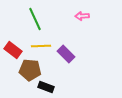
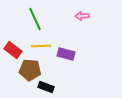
purple rectangle: rotated 30 degrees counterclockwise
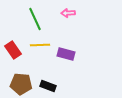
pink arrow: moved 14 px left, 3 px up
yellow line: moved 1 px left, 1 px up
red rectangle: rotated 18 degrees clockwise
brown pentagon: moved 9 px left, 14 px down
black rectangle: moved 2 px right, 1 px up
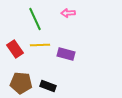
red rectangle: moved 2 px right, 1 px up
brown pentagon: moved 1 px up
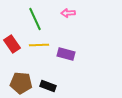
yellow line: moved 1 px left
red rectangle: moved 3 px left, 5 px up
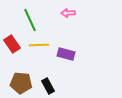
green line: moved 5 px left, 1 px down
black rectangle: rotated 42 degrees clockwise
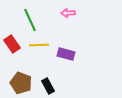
brown pentagon: rotated 15 degrees clockwise
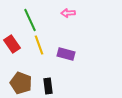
yellow line: rotated 72 degrees clockwise
black rectangle: rotated 21 degrees clockwise
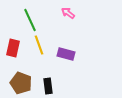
pink arrow: rotated 40 degrees clockwise
red rectangle: moved 1 px right, 4 px down; rotated 48 degrees clockwise
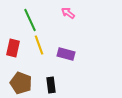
black rectangle: moved 3 px right, 1 px up
